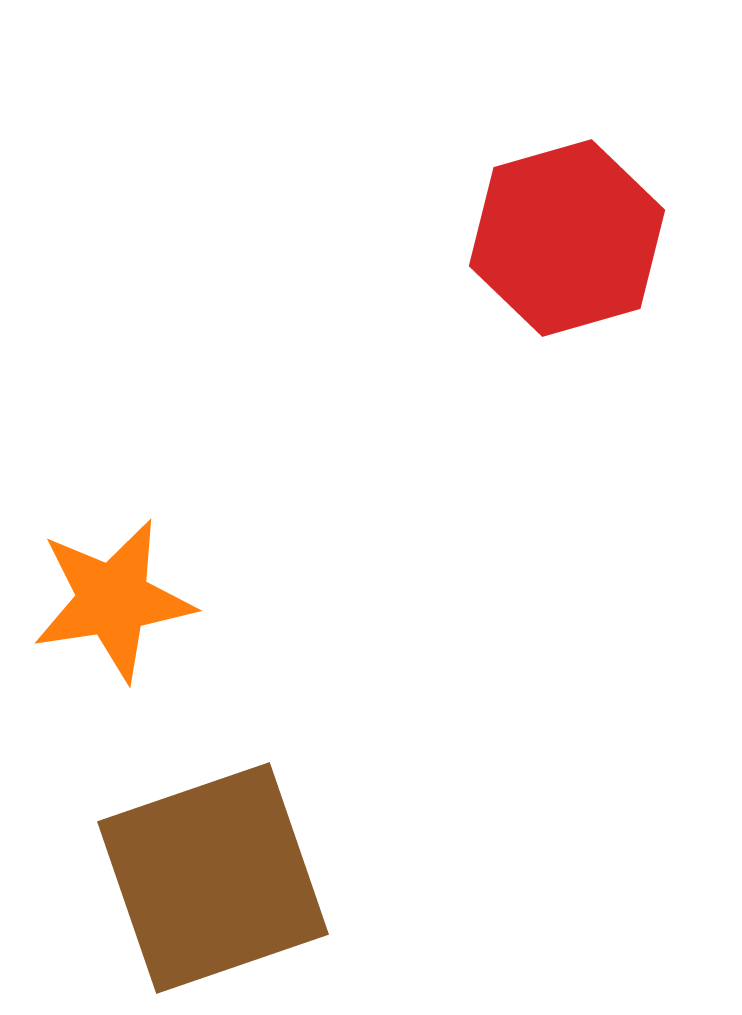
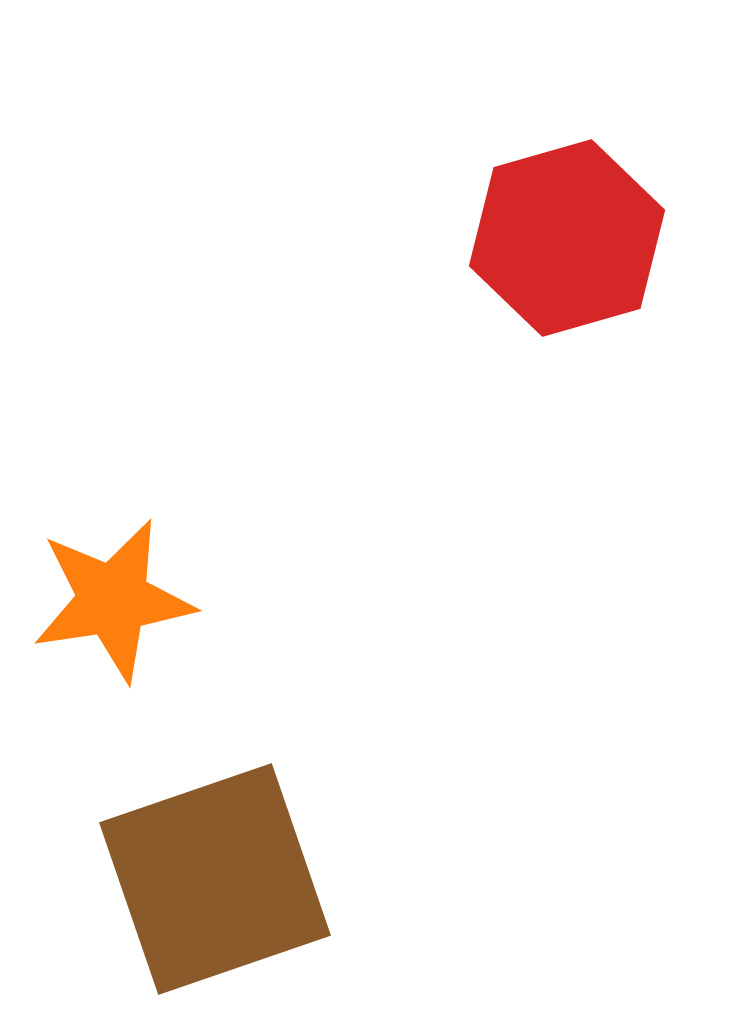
brown square: moved 2 px right, 1 px down
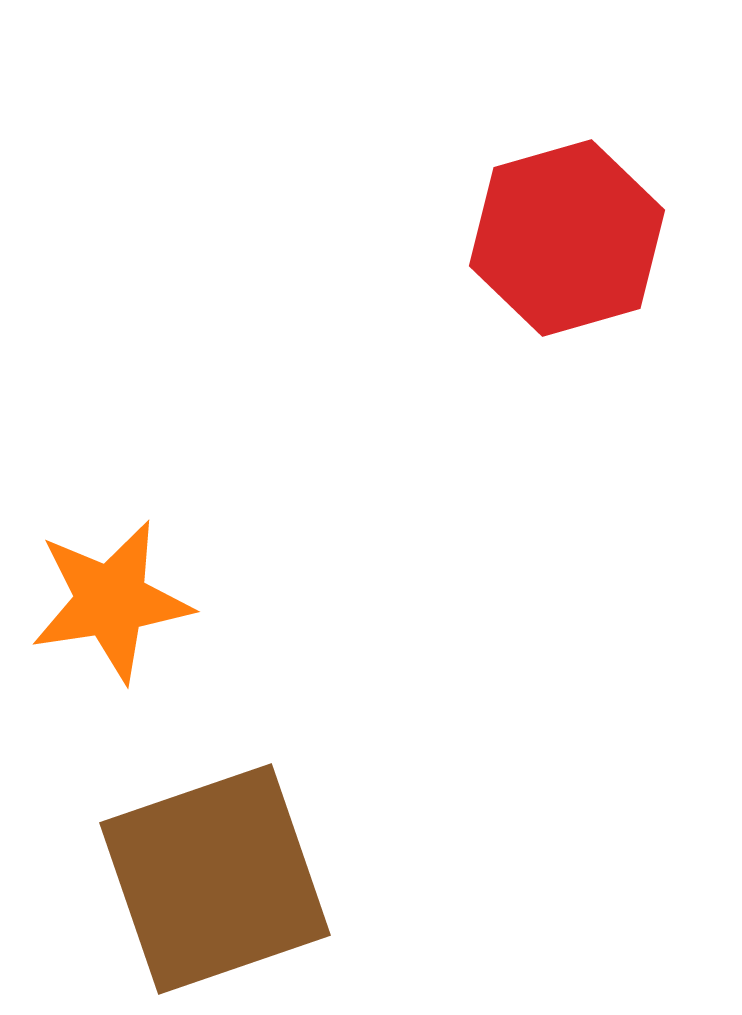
orange star: moved 2 px left, 1 px down
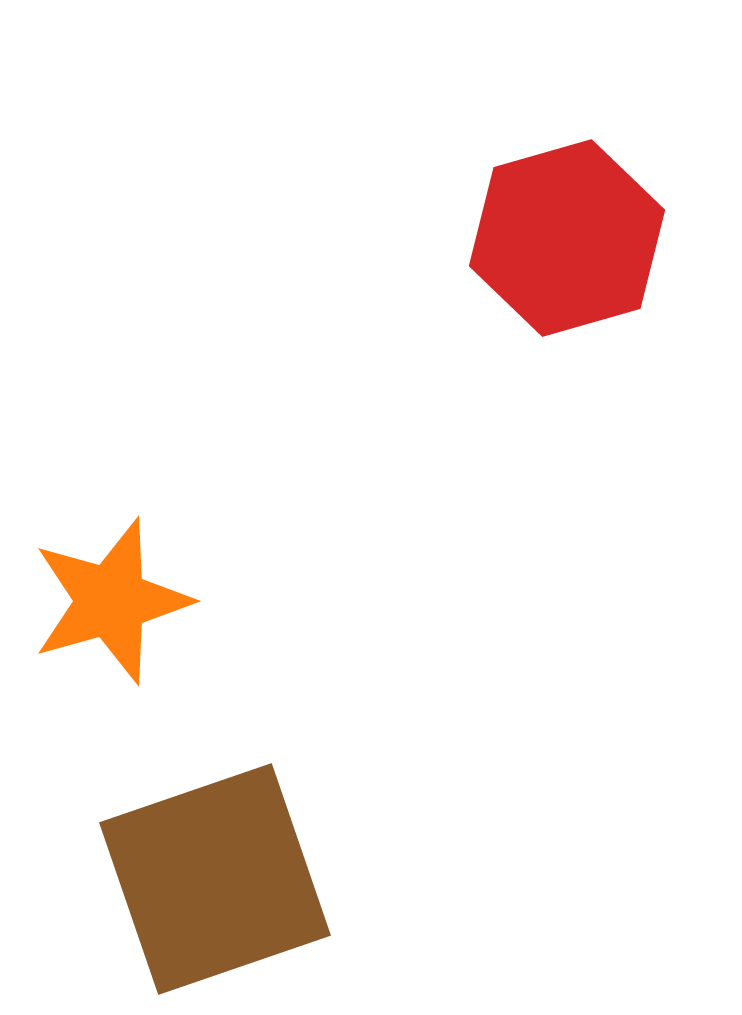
orange star: rotated 7 degrees counterclockwise
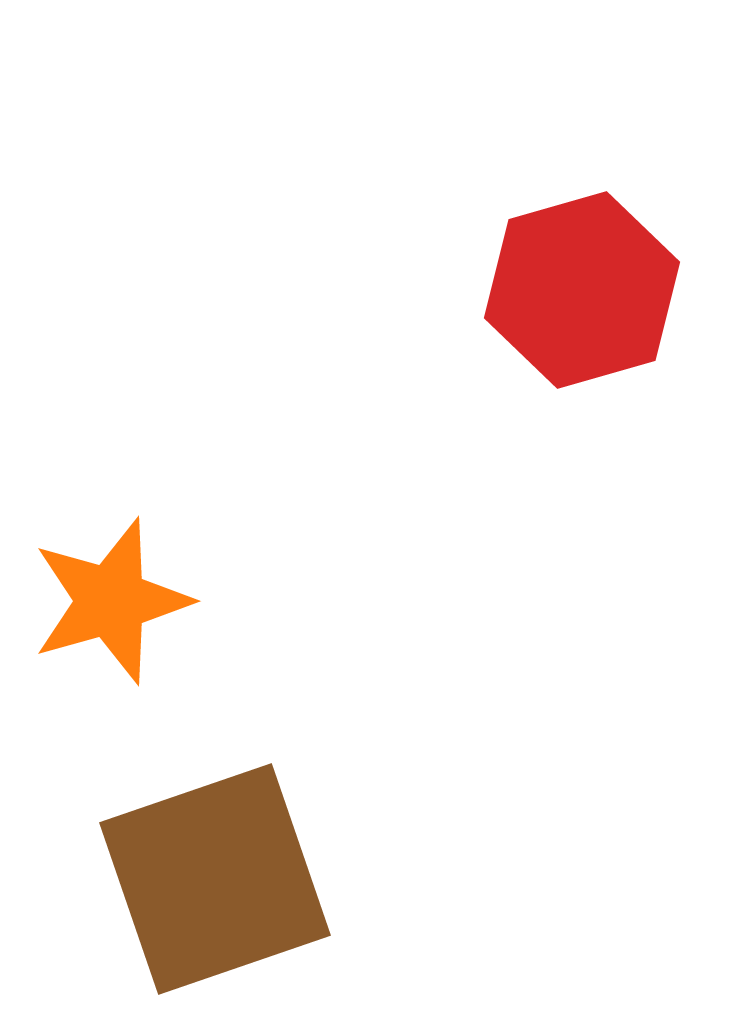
red hexagon: moved 15 px right, 52 px down
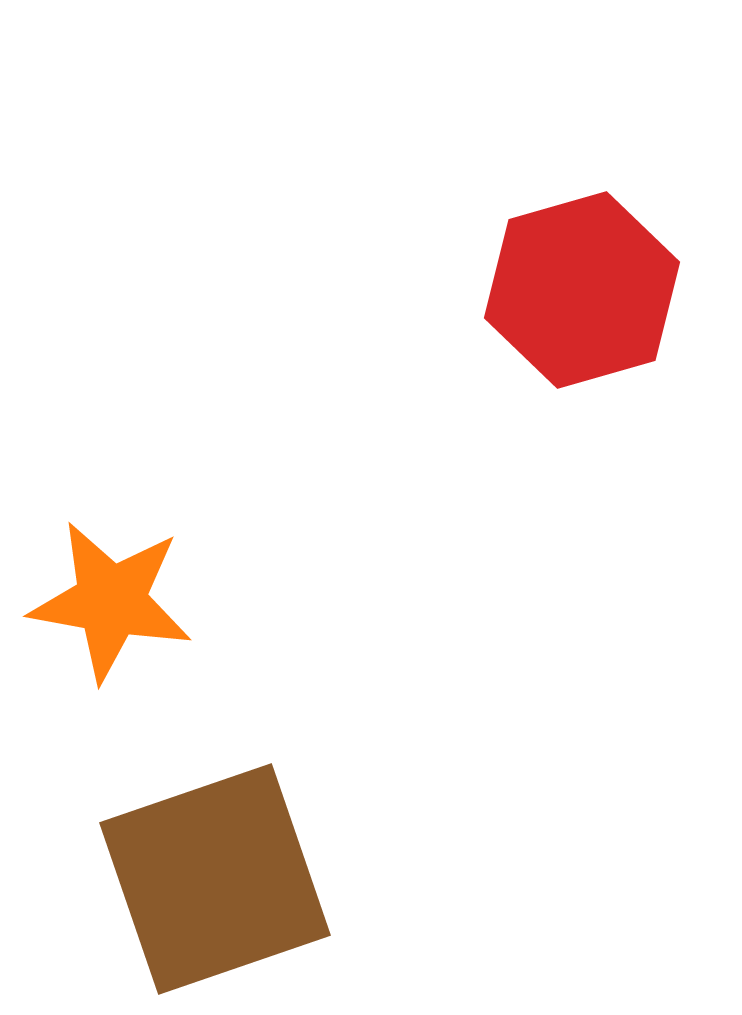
orange star: rotated 26 degrees clockwise
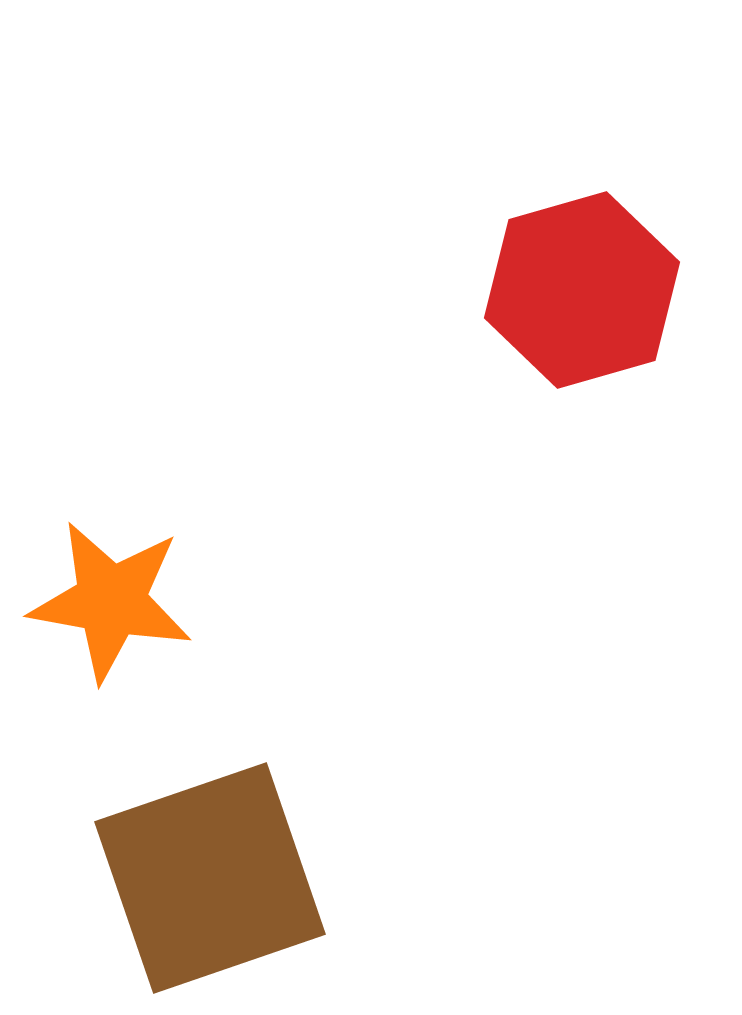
brown square: moved 5 px left, 1 px up
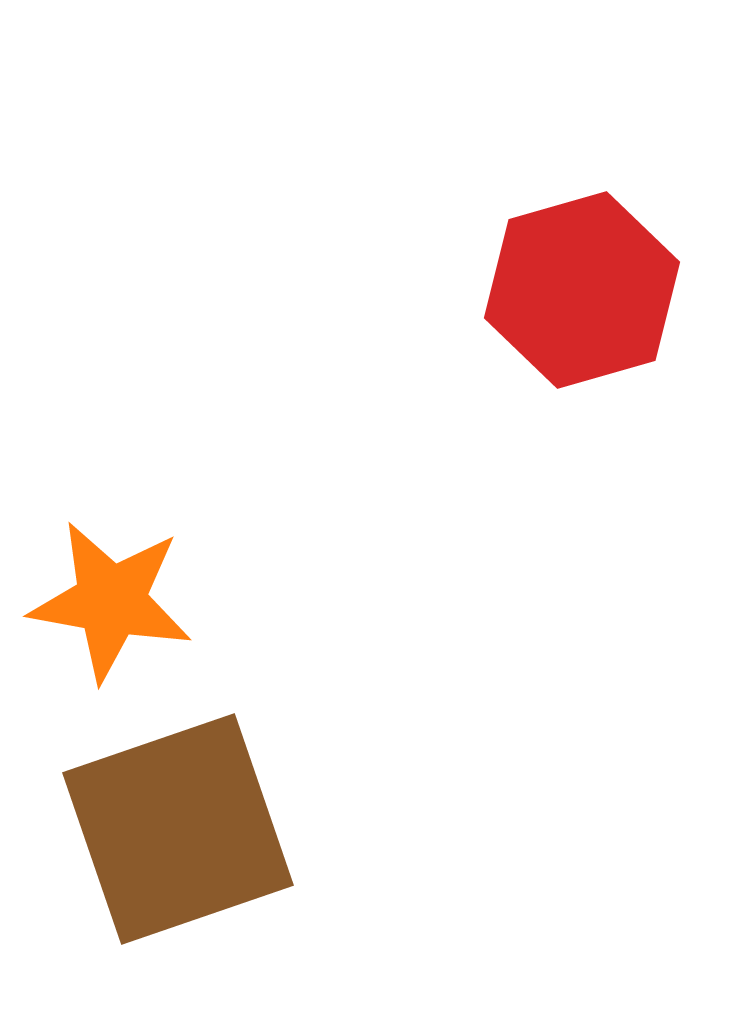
brown square: moved 32 px left, 49 px up
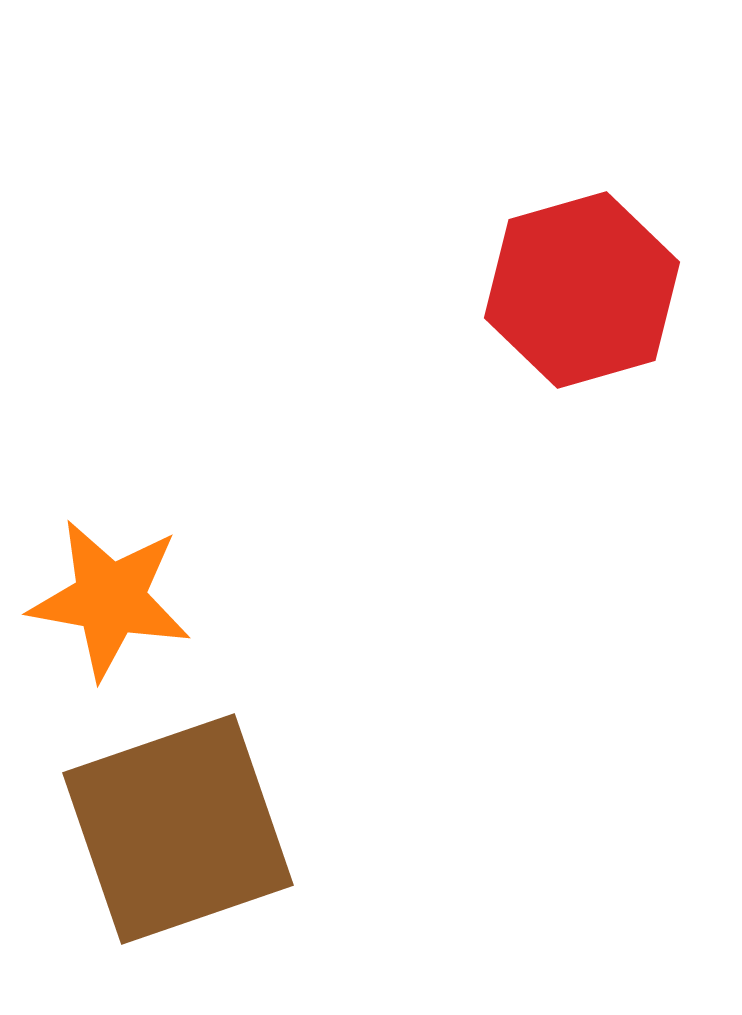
orange star: moved 1 px left, 2 px up
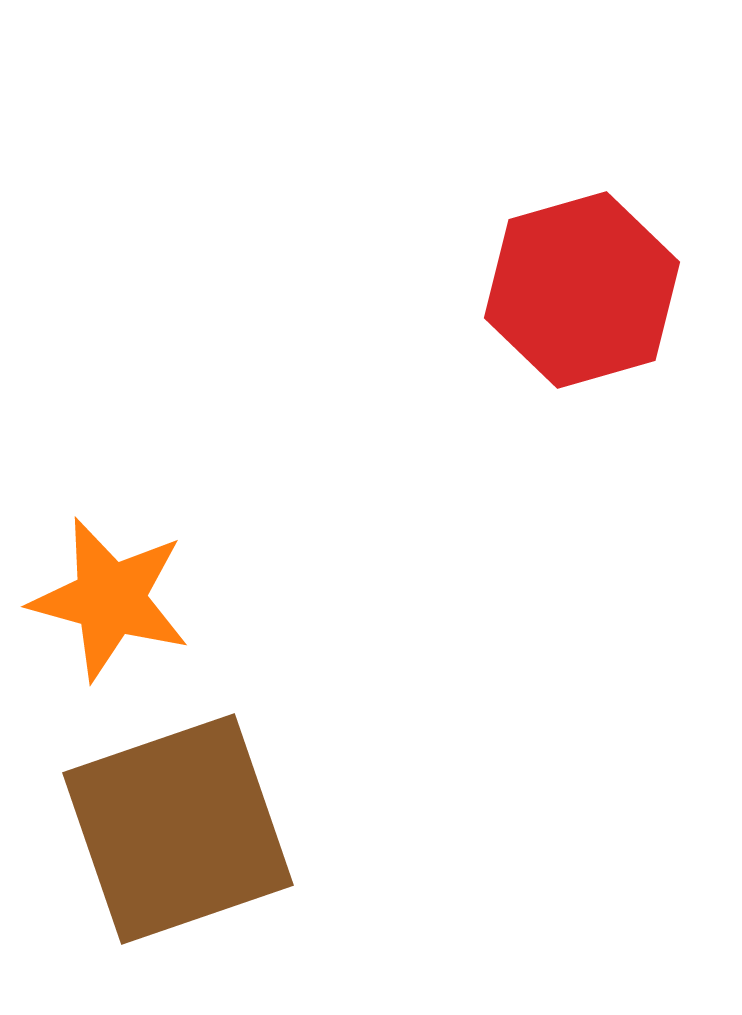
orange star: rotated 5 degrees clockwise
